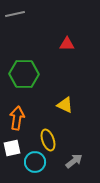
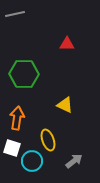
white square: rotated 30 degrees clockwise
cyan circle: moved 3 px left, 1 px up
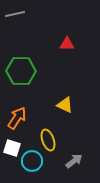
green hexagon: moved 3 px left, 3 px up
orange arrow: rotated 25 degrees clockwise
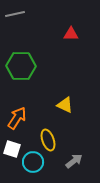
red triangle: moved 4 px right, 10 px up
green hexagon: moved 5 px up
white square: moved 1 px down
cyan circle: moved 1 px right, 1 px down
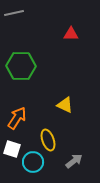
gray line: moved 1 px left, 1 px up
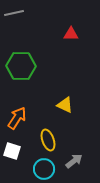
white square: moved 2 px down
cyan circle: moved 11 px right, 7 px down
